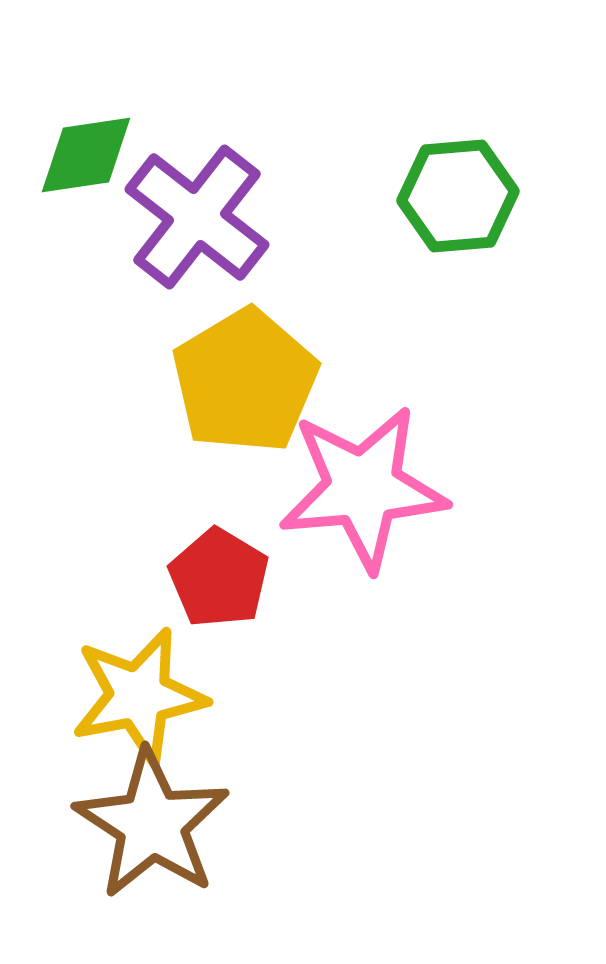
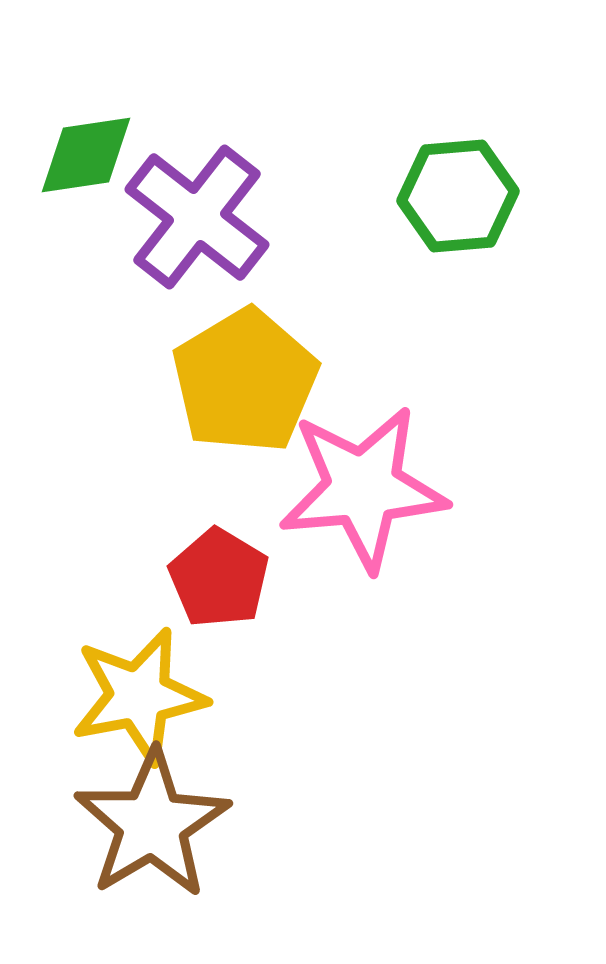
brown star: rotated 8 degrees clockwise
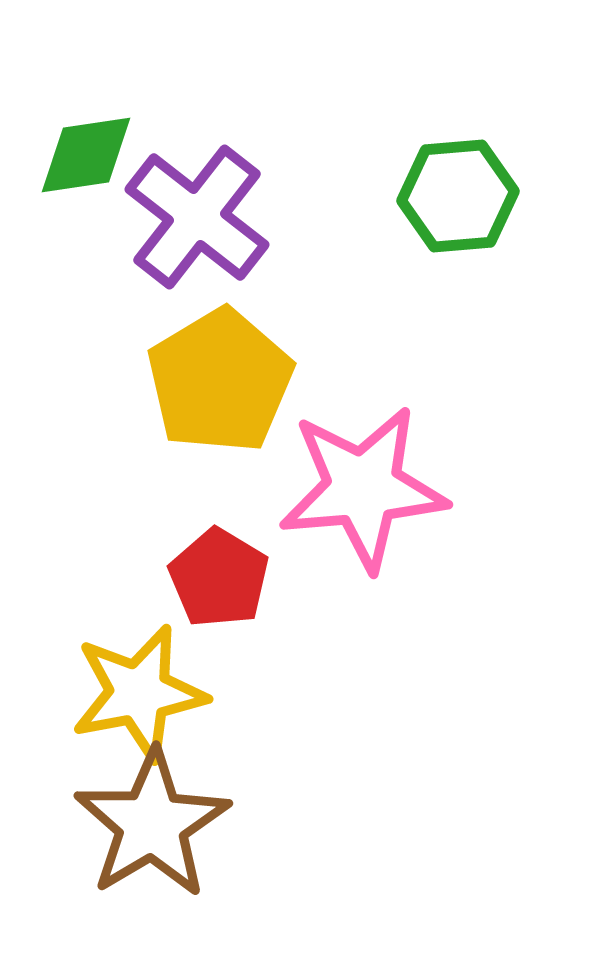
yellow pentagon: moved 25 px left
yellow star: moved 3 px up
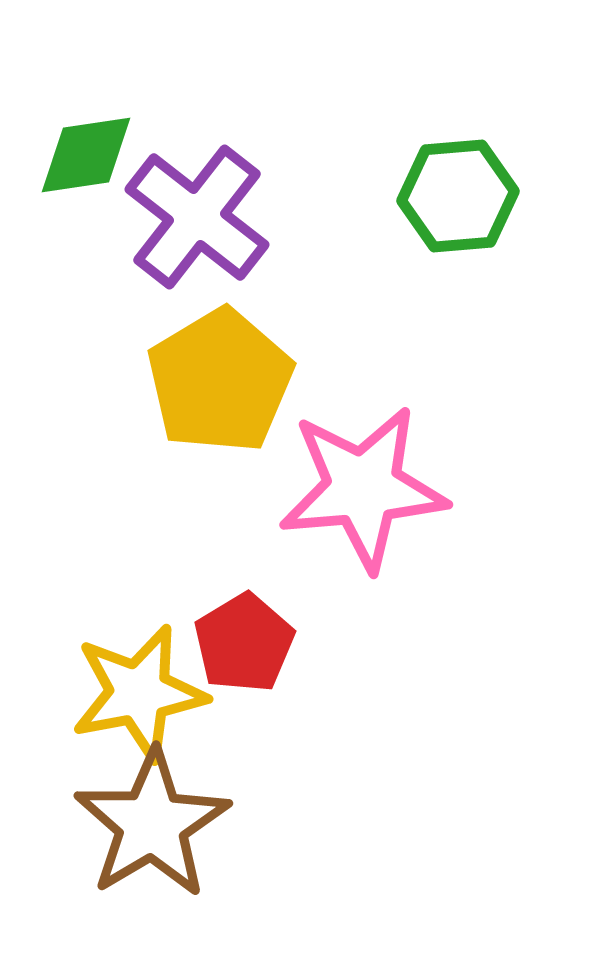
red pentagon: moved 25 px right, 65 px down; rotated 10 degrees clockwise
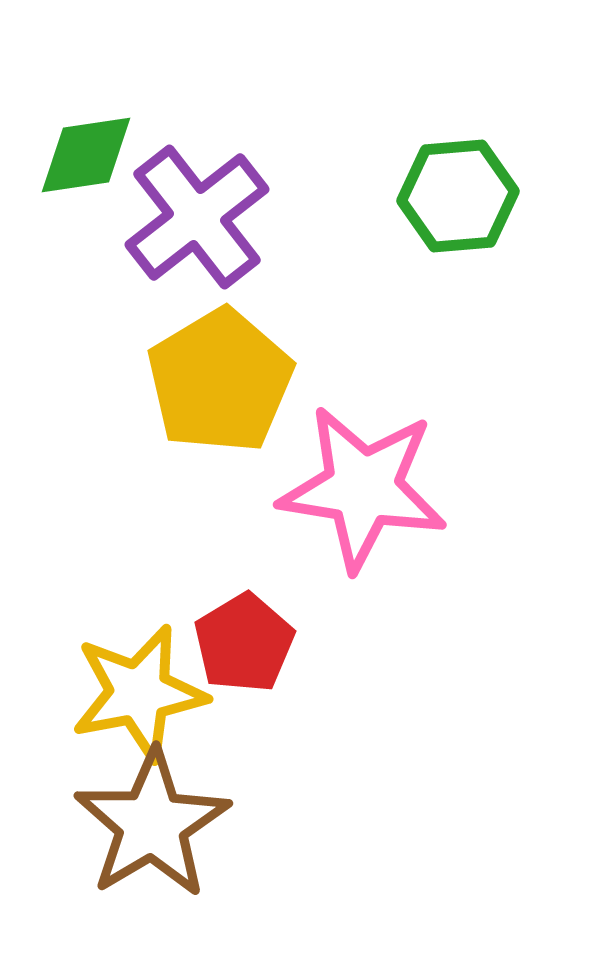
purple cross: rotated 14 degrees clockwise
pink star: rotated 14 degrees clockwise
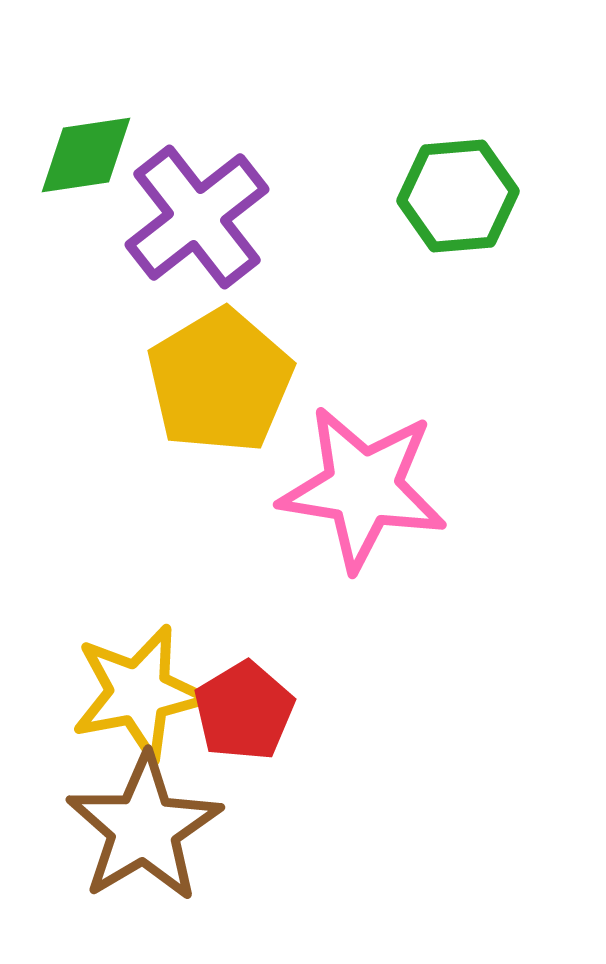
red pentagon: moved 68 px down
brown star: moved 8 px left, 4 px down
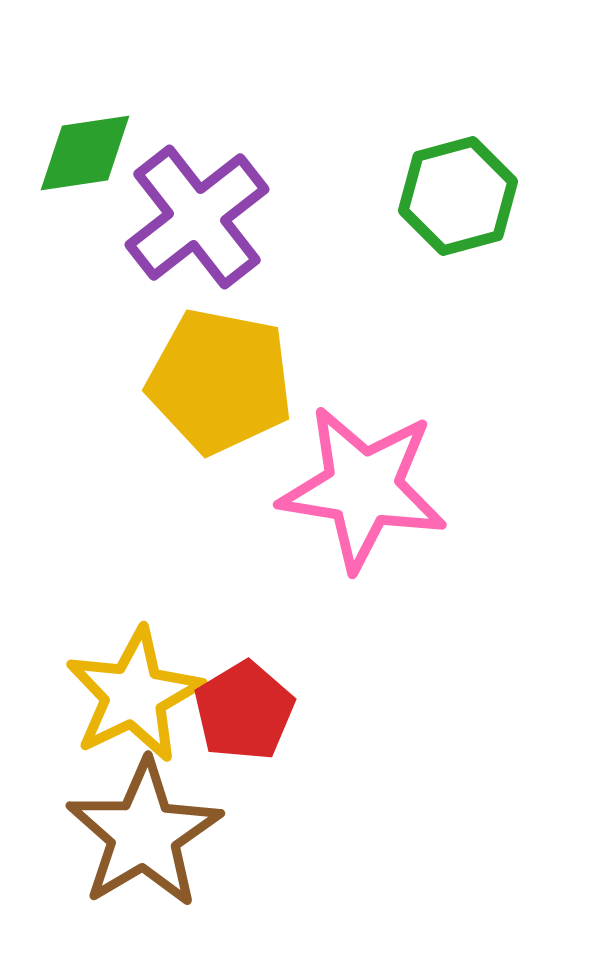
green diamond: moved 1 px left, 2 px up
green hexagon: rotated 10 degrees counterclockwise
yellow pentagon: rotated 30 degrees counterclockwise
yellow star: moved 5 px left, 2 px down; rotated 15 degrees counterclockwise
brown star: moved 6 px down
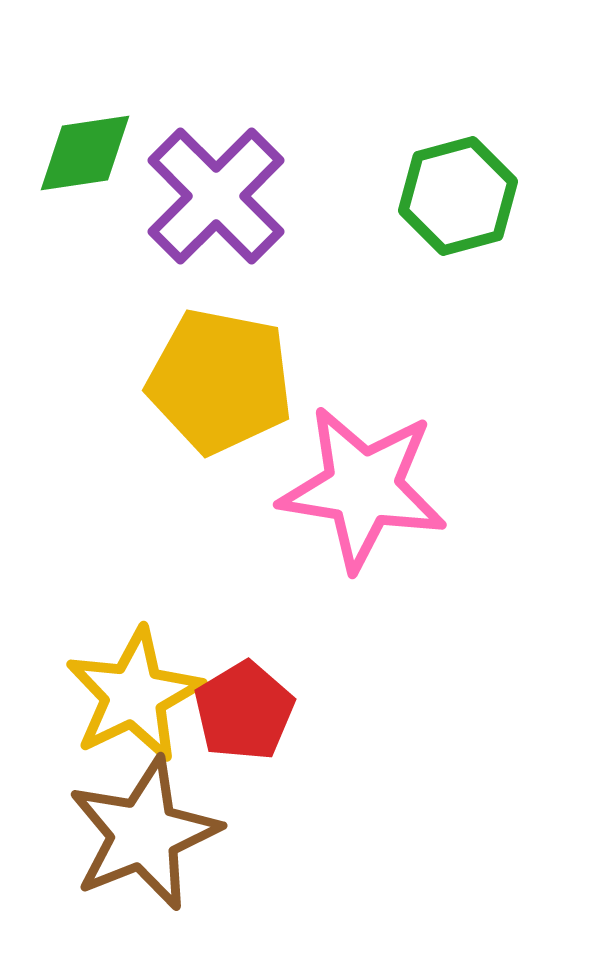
purple cross: moved 19 px right, 21 px up; rotated 7 degrees counterclockwise
brown star: rotated 9 degrees clockwise
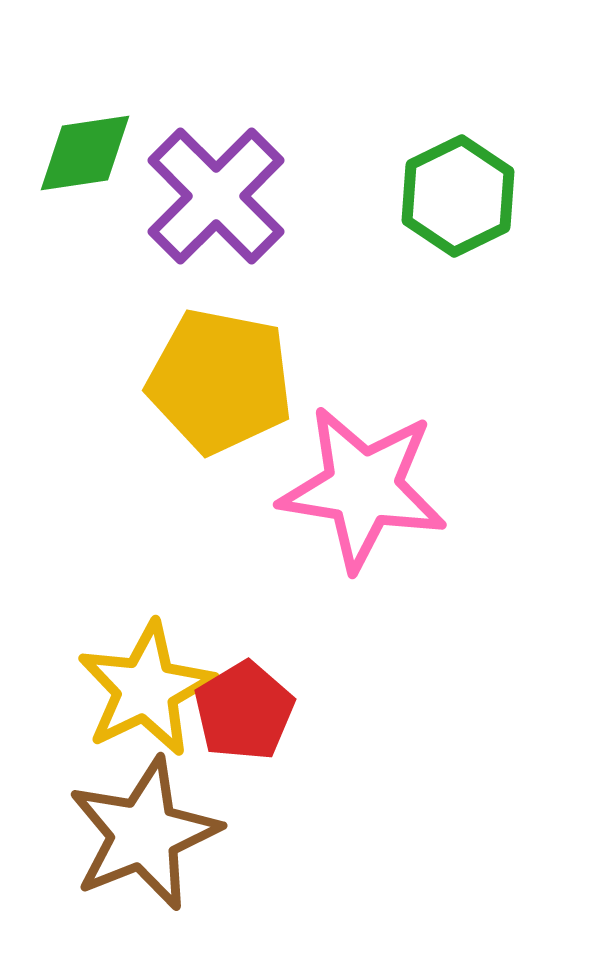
green hexagon: rotated 11 degrees counterclockwise
yellow star: moved 12 px right, 6 px up
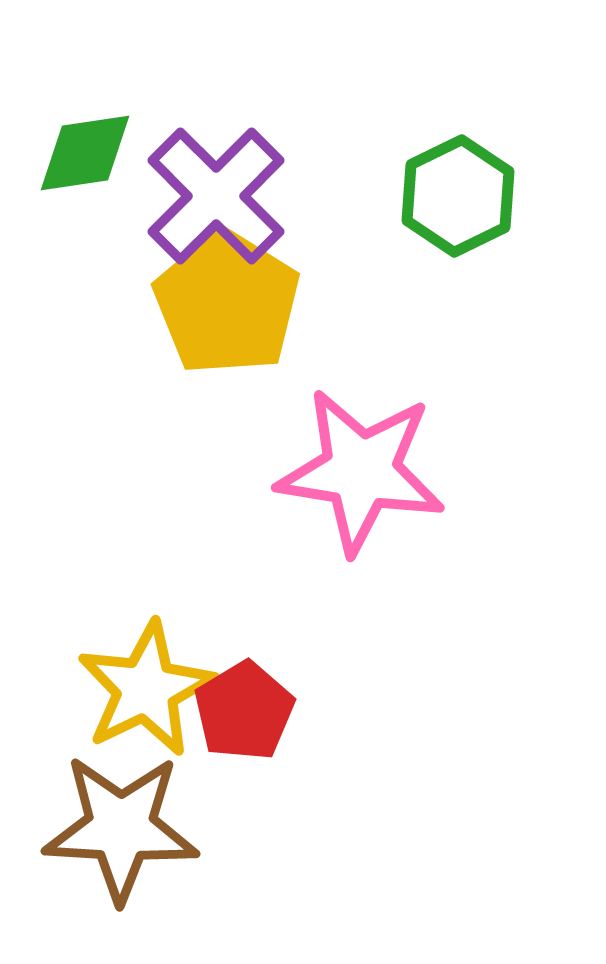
yellow pentagon: moved 7 px right, 78 px up; rotated 21 degrees clockwise
pink star: moved 2 px left, 17 px up
brown star: moved 23 px left, 6 px up; rotated 25 degrees clockwise
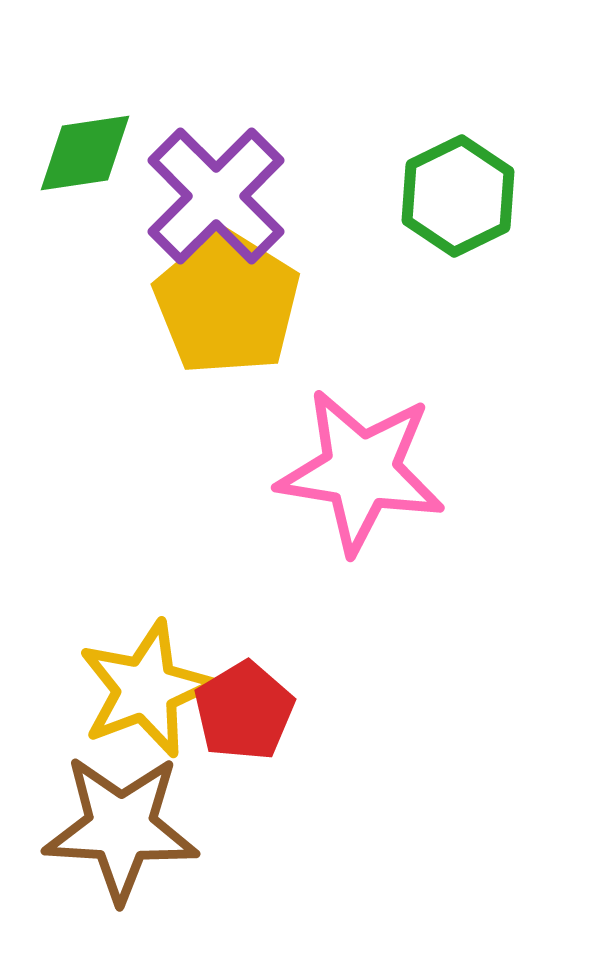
yellow star: rotated 5 degrees clockwise
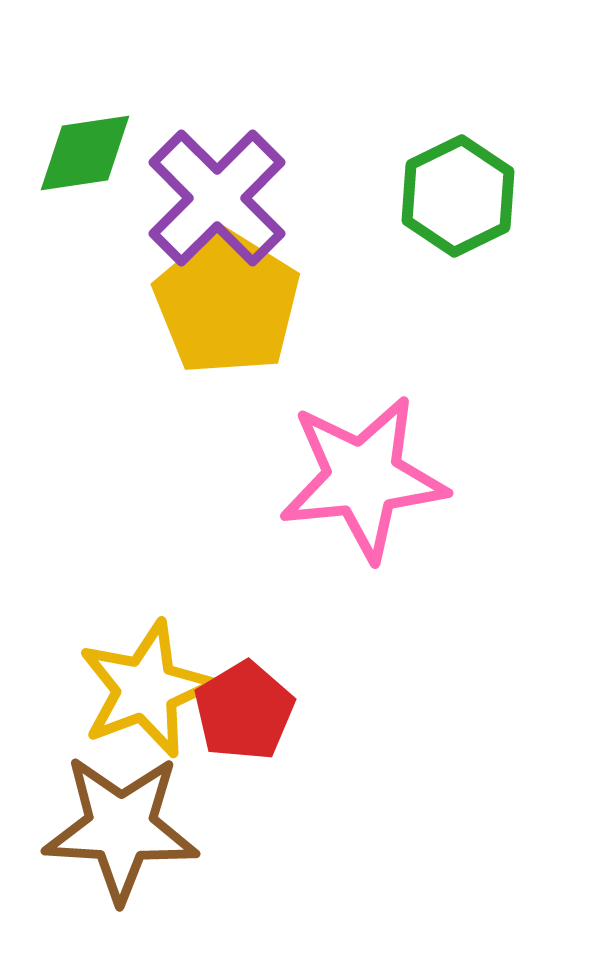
purple cross: moved 1 px right, 2 px down
pink star: moved 2 px right, 7 px down; rotated 15 degrees counterclockwise
